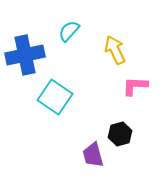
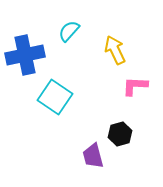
purple trapezoid: moved 1 px down
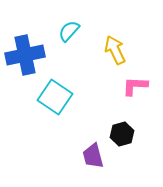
black hexagon: moved 2 px right
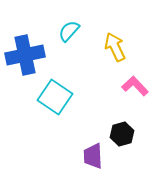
yellow arrow: moved 3 px up
pink L-shape: rotated 44 degrees clockwise
purple trapezoid: rotated 12 degrees clockwise
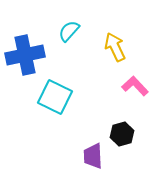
cyan square: rotated 8 degrees counterclockwise
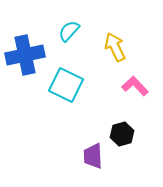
cyan square: moved 11 px right, 12 px up
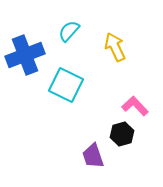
blue cross: rotated 9 degrees counterclockwise
pink L-shape: moved 20 px down
purple trapezoid: rotated 16 degrees counterclockwise
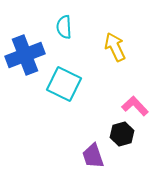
cyan semicircle: moved 5 px left, 4 px up; rotated 45 degrees counterclockwise
cyan square: moved 2 px left, 1 px up
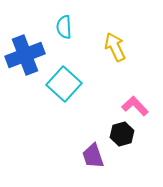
cyan square: rotated 16 degrees clockwise
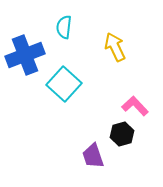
cyan semicircle: rotated 10 degrees clockwise
